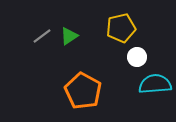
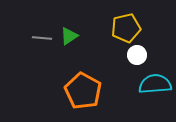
yellow pentagon: moved 5 px right
gray line: moved 2 px down; rotated 42 degrees clockwise
white circle: moved 2 px up
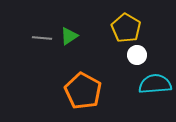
yellow pentagon: rotated 28 degrees counterclockwise
